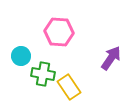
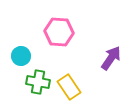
green cross: moved 5 px left, 8 px down
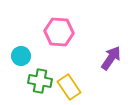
green cross: moved 2 px right, 1 px up
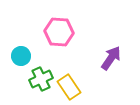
green cross: moved 1 px right, 2 px up; rotated 35 degrees counterclockwise
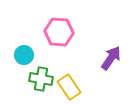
cyan circle: moved 3 px right, 1 px up
green cross: rotated 35 degrees clockwise
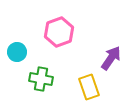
pink hexagon: rotated 24 degrees counterclockwise
cyan circle: moved 7 px left, 3 px up
yellow rectangle: moved 20 px right; rotated 15 degrees clockwise
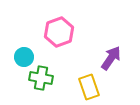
cyan circle: moved 7 px right, 5 px down
green cross: moved 1 px up
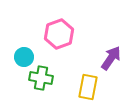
pink hexagon: moved 2 px down
yellow rectangle: moved 1 px left; rotated 30 degrees clockwise
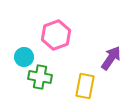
pink hexagon: moved 3 px left, 1 px down
green cross: moved 1 px left, 1 px up
yellow rectangle: moved 3 px left, 1 px up
